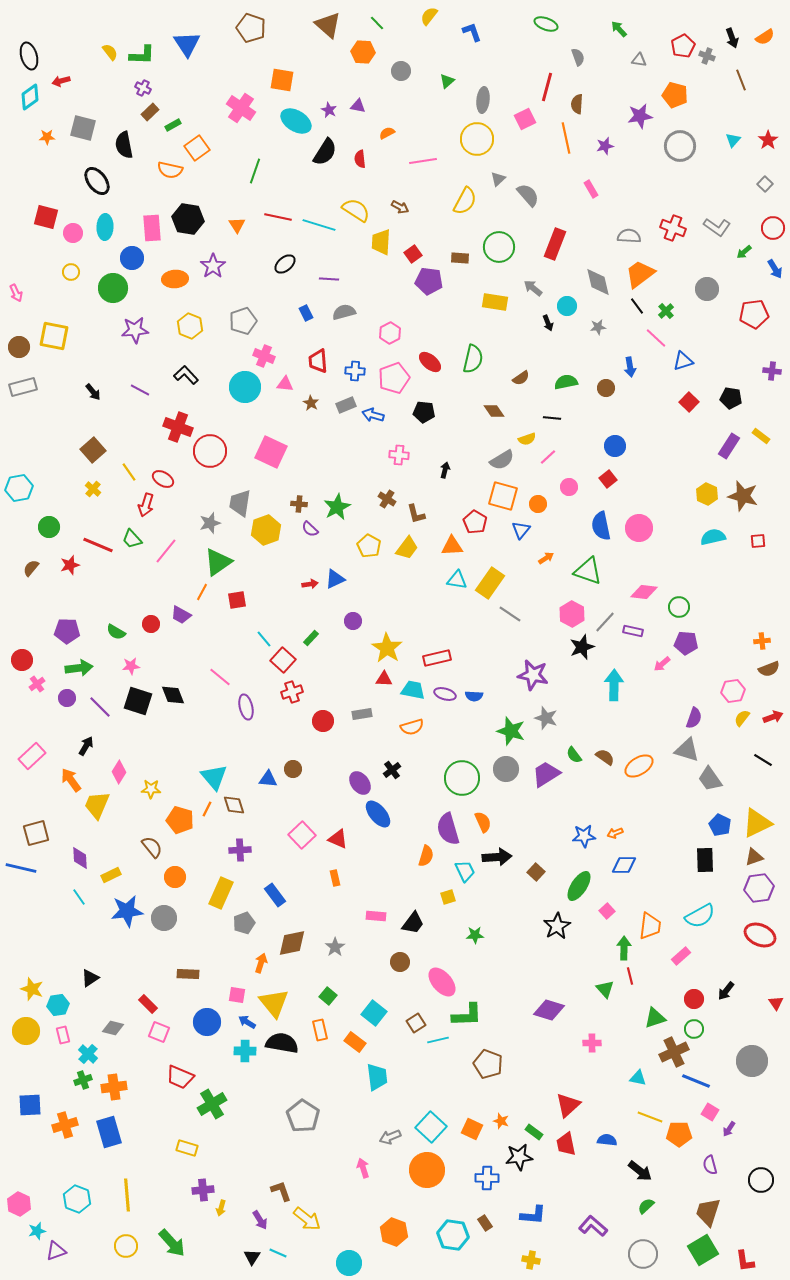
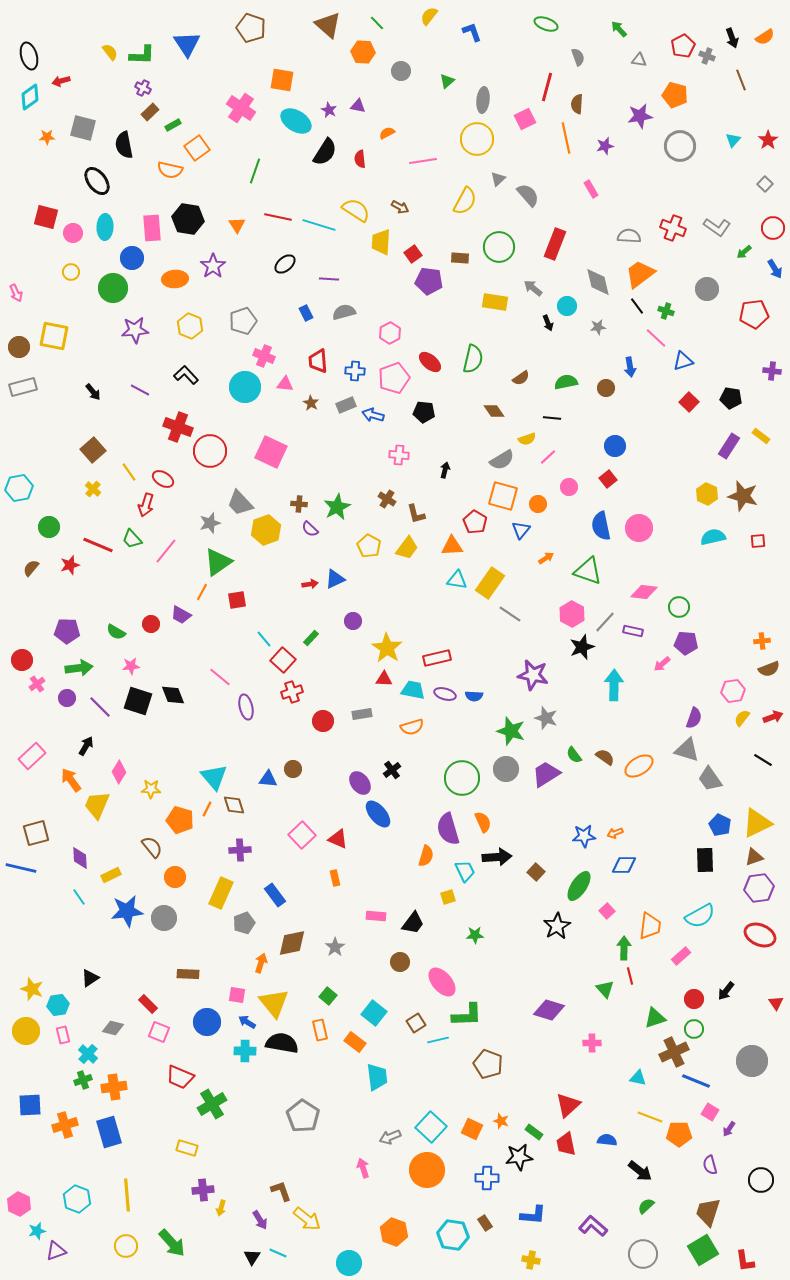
green cross at (666, 311): rotated 28 degrees counterclockwise
gray trapezoid at (240, 503): rotated 52 degrees counterclockwise
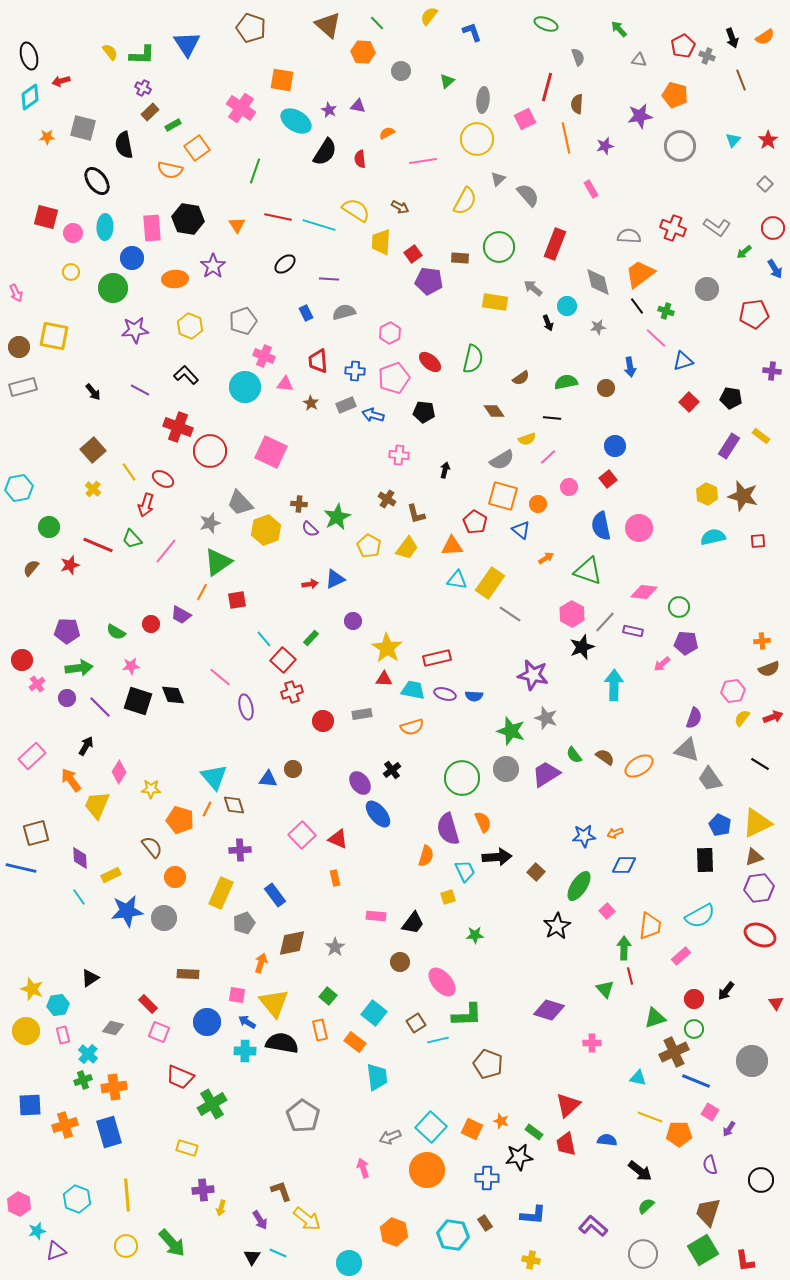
green star at (337, 507): moved 10 px down
blue triangle at (521, 530): rotated 30 degrees counterclockwise
black line at (763, 760): moved 3 px left, 4 px down
